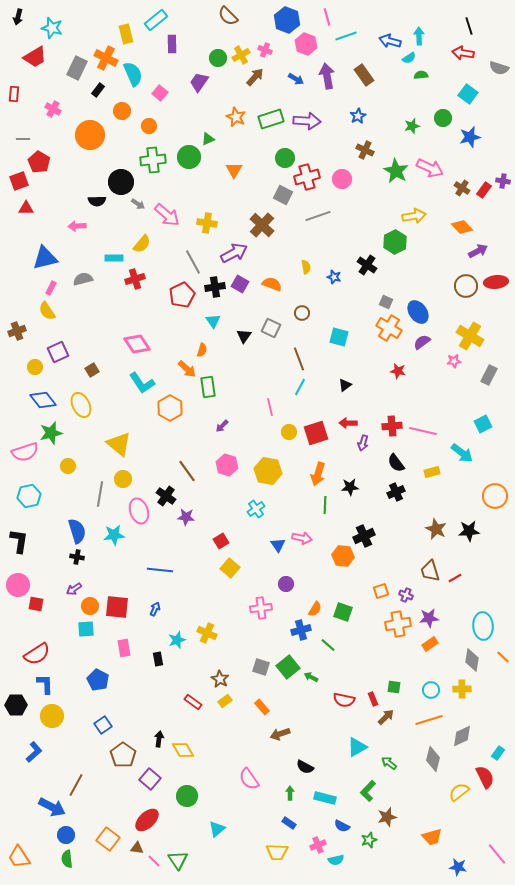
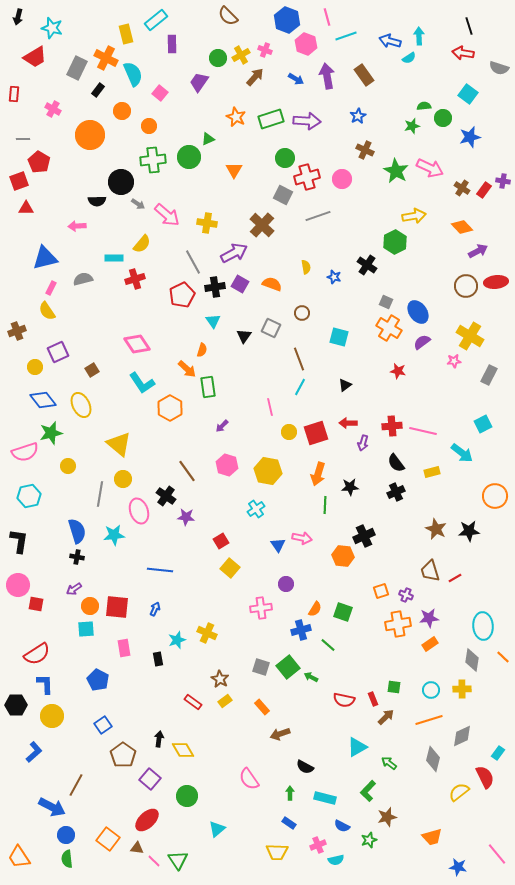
green semicircle at (421, 75): moved 3 px right, 31 px down
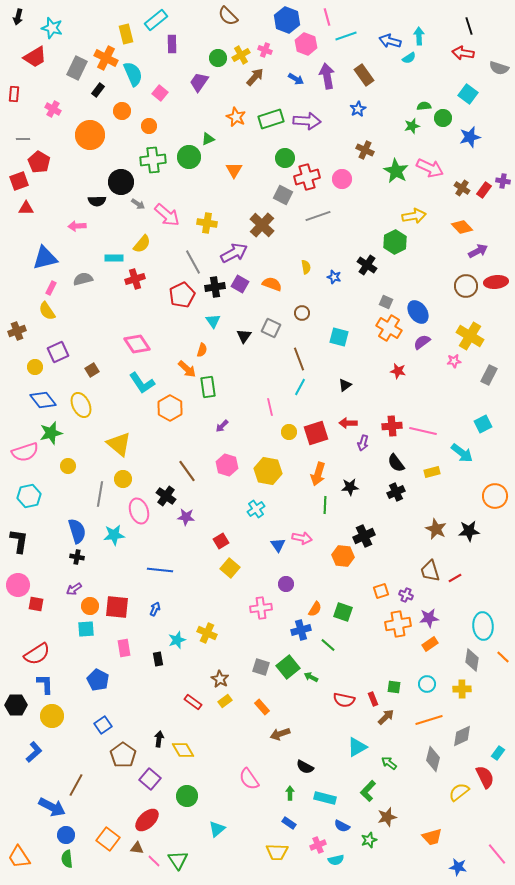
blue star at (358, 116): moved 7 px up
cyan circle at (431, 690): moved 4 px left, 6 px up
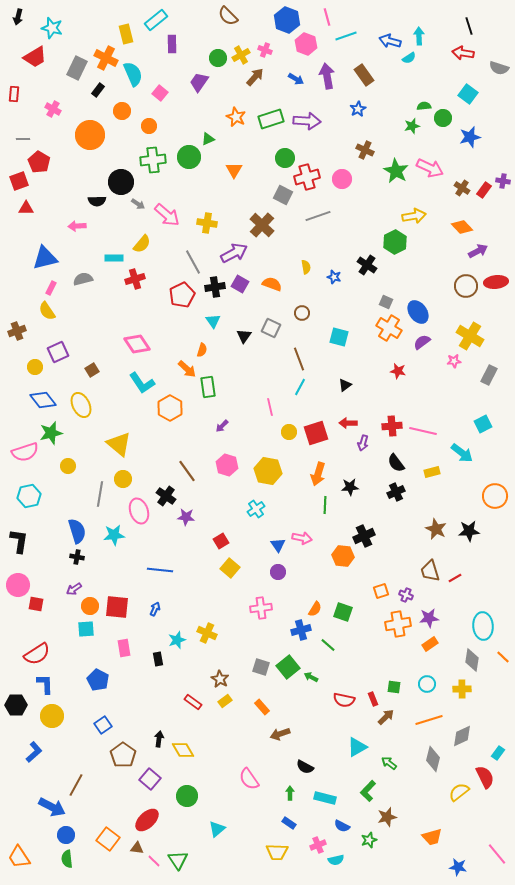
purple circle at (286, 584): moved 8 px left, 12 px up
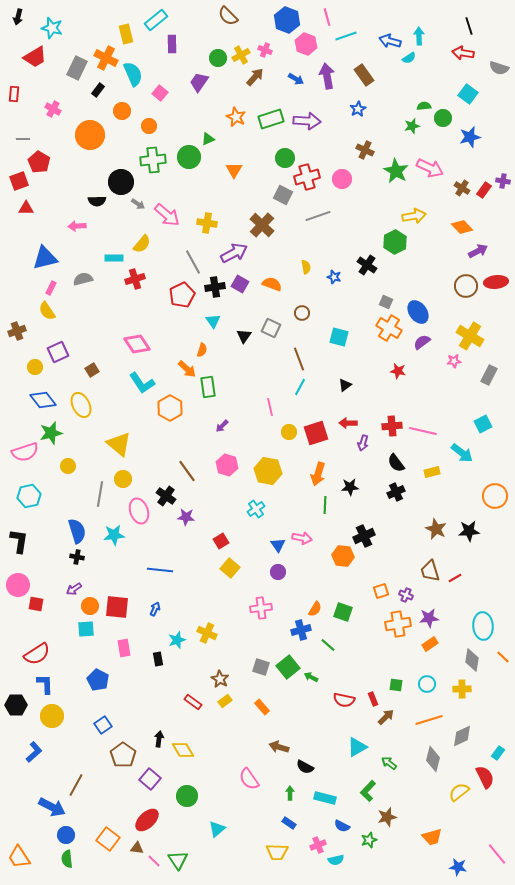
green square at (394, 687): moved 2 px right, 2 px up
brown arrow at (280, 734): moved 1 px left, 13 px down; rotated 36 degrees clockwise
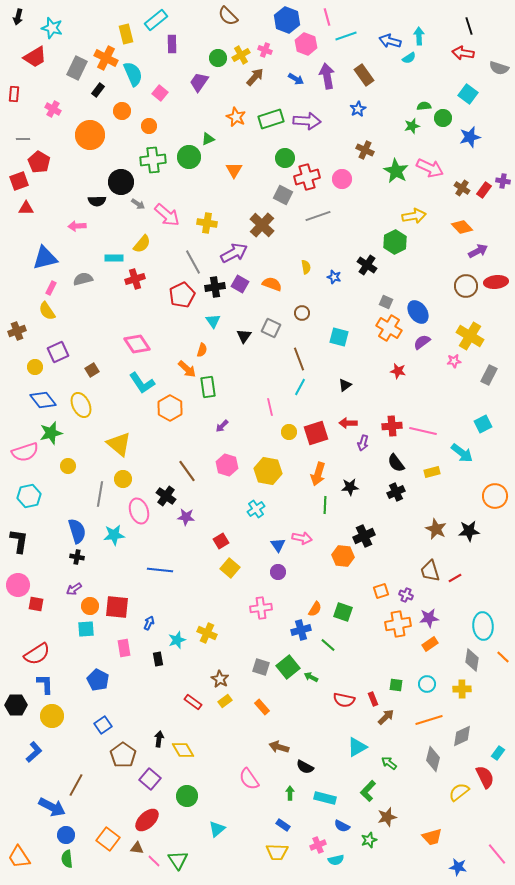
blue arrow at (155, 609): moved 6 px left, 14 px down
blue rectangle at (289, 823): moved 6 px left, 2 px down
